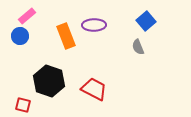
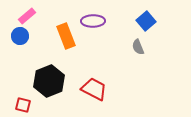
purple ellipse: moved 1 px left, 4 px up
black hexagon: rotated 20 degrees clockwise
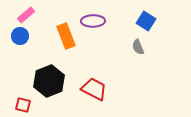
pink rectangle: moved 1 px left, 1 px up
blue square: rotated 18 degrees counterclockwise
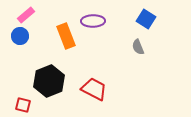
blue square: moved 2 px up
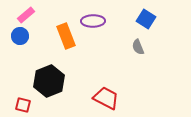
red trapezoid: moved 12 px right, 9 px down
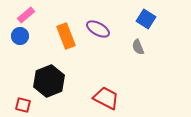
purple ellipse: moved 5 px right, 8 px down; rotated 30 degrees clockwise
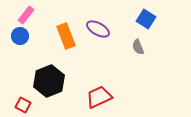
pink rectangle: rotated 12 degrees counterclockwise
red trapezoid: moved 7 px left, 1 px up; rotated 52 degrees counterclockwise
red square: rotated 14 degrees clockwise
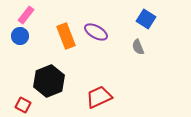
purple ellipse: moved 2 px left, 3 px down
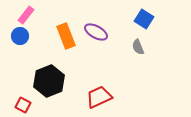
blue square: moved 2 px left
